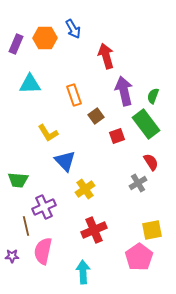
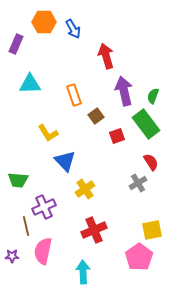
orange hexagon: moved 1 px left, 16 px up
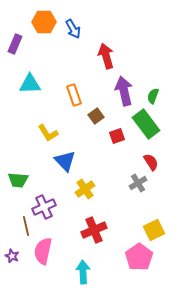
purple rectangle: moved 1 px left
yellow square: moved 2 px right; rotated 15 degrees counterclockwise
purple star: rotated 24 degrees clockwise
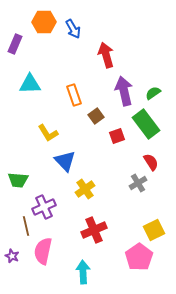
red arrow: moved 1 px up
green semicircle: moved 3 px up; rotated 35 degrees clockwise
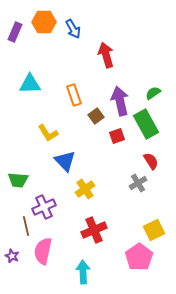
purple rectangle: moved 12 px up
purple arrow: moved 4 px left, 10 px down
green rectangle: rotated 8 degrees clockwise
red semicircle: moved 1 px up
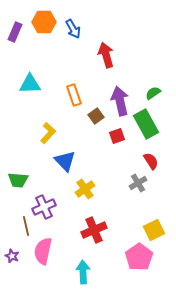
yellow L-shape: rotated 105 degrees counterclockwise
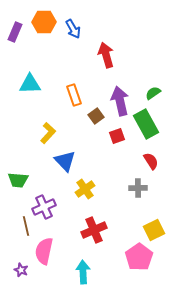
gray cross: moved 5 px down; rotated 30 degrees clockwise
pink semicircle: moved 1 px right
purple star: moved 9 px right, 14 px down
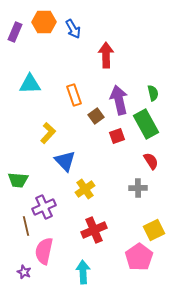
red arrow: rotated 15 degrees clockwise
green semicircle: rotated 112 degrees clockwise
purple arrow: moved 1 px left, 1 px up
purple star: moved 3 px right, 2 px down
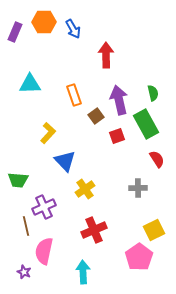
red semicircle: moved 6 px right, 2 px up
